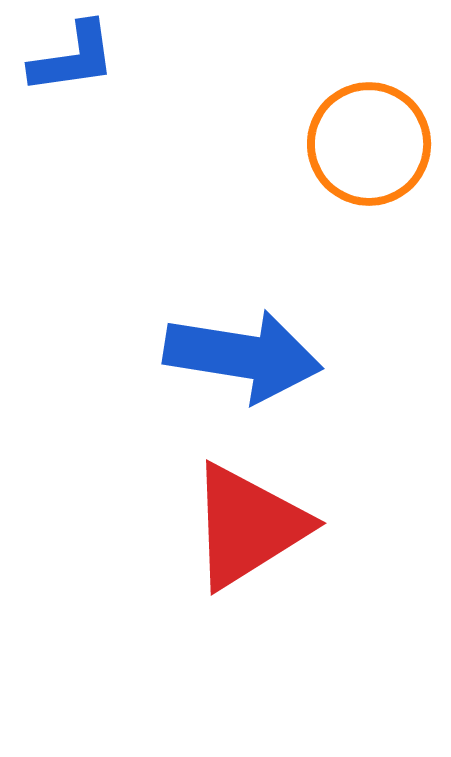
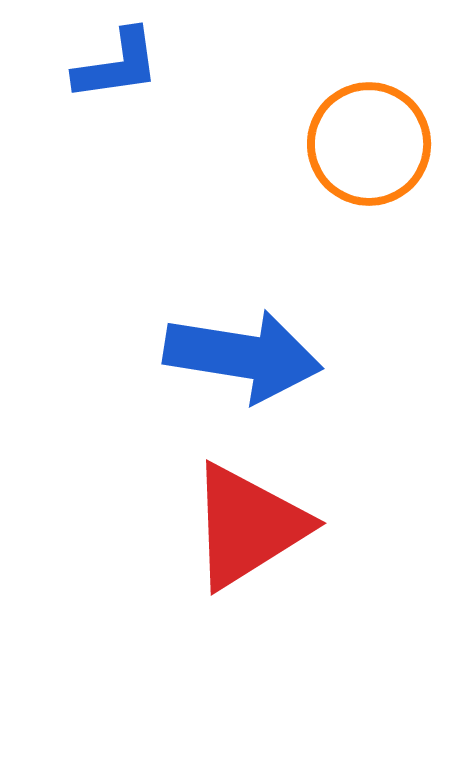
blue L-shape: moved 44 px right, 7 px down
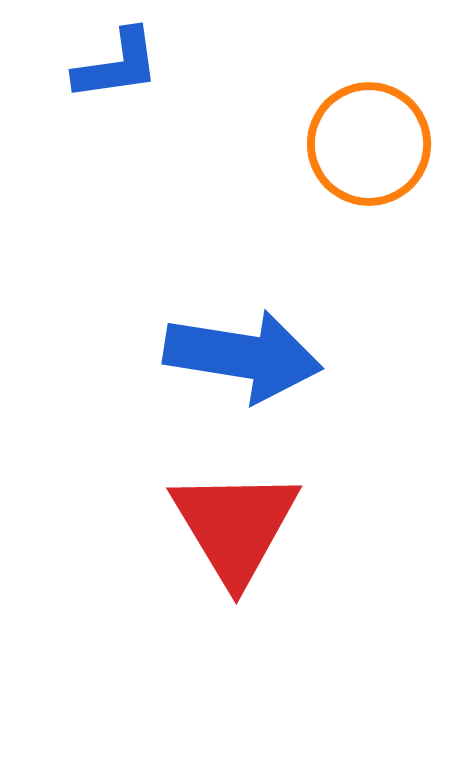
red triangle: moved 13 px left; rotated 29 degrees counterclockwise
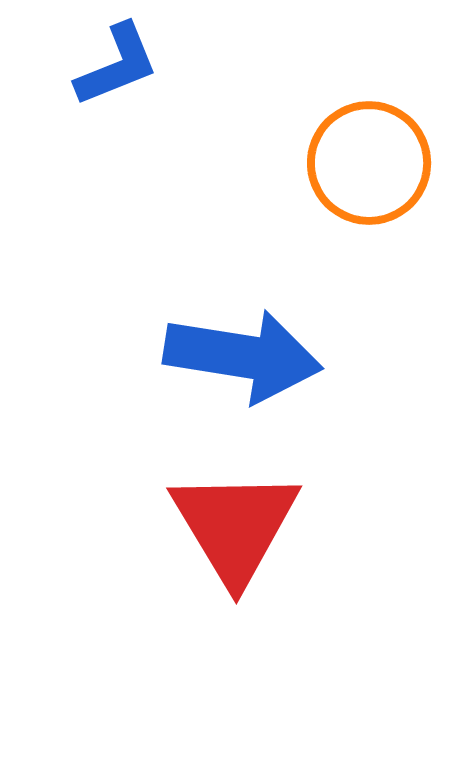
blue L-shape: rotated 14 degrees counterclockwise
orange circle: moved 19 px down
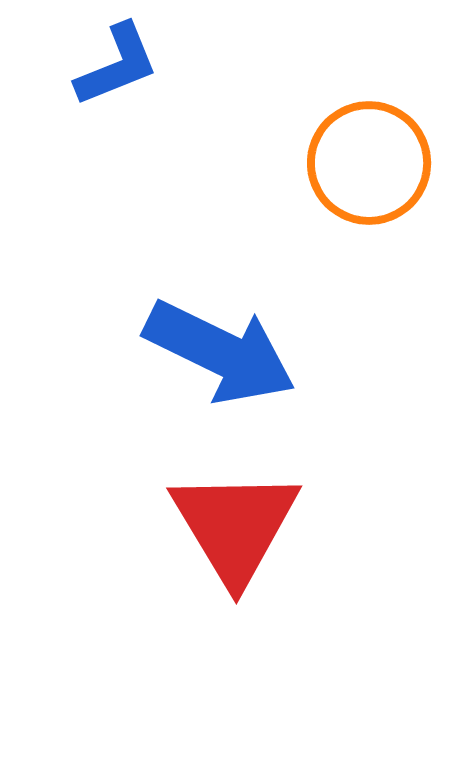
blue arrow: moved 23 px left, 4 px up; rotated 17 degrees clockwise
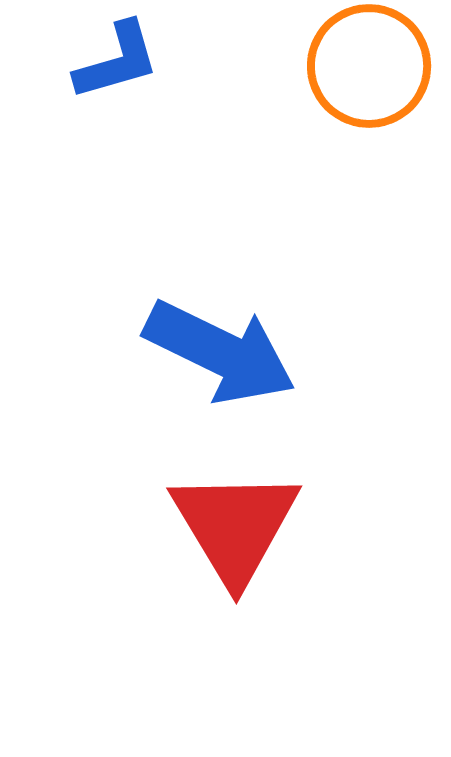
blue L-shape: moved 4 px up; rotated 6 degrees clockwise
orange circle: moved 97 px up
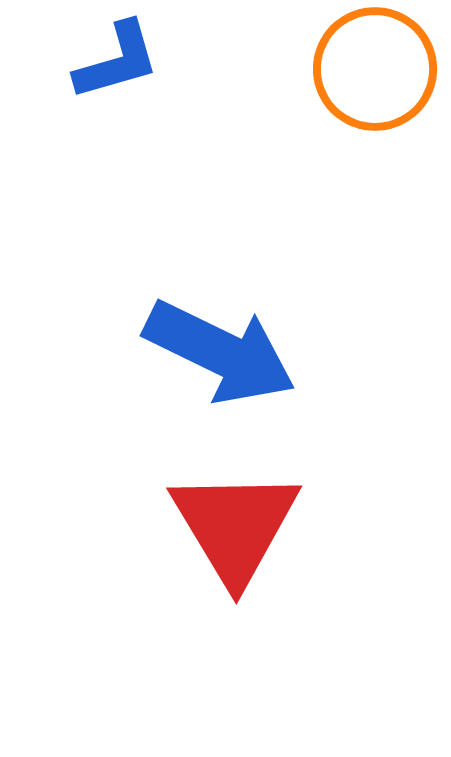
orange circle: moved 6 px right, 3 px down
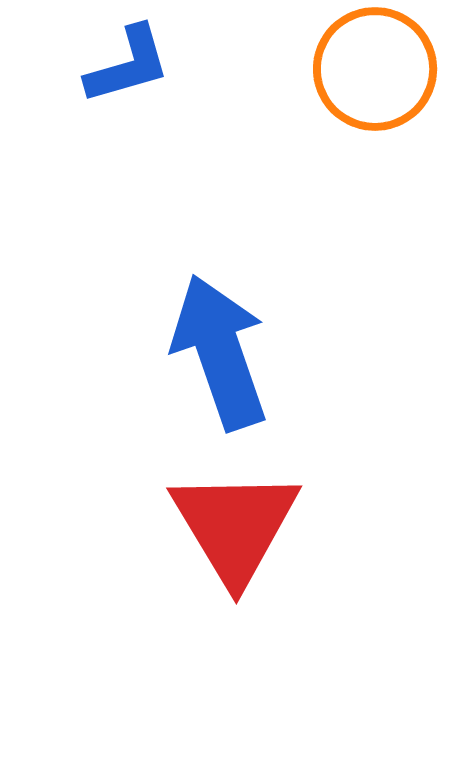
blue L-shape: moved 11 px right, 4 px down
blue arrow: rotated 135 degrees counterclockwise
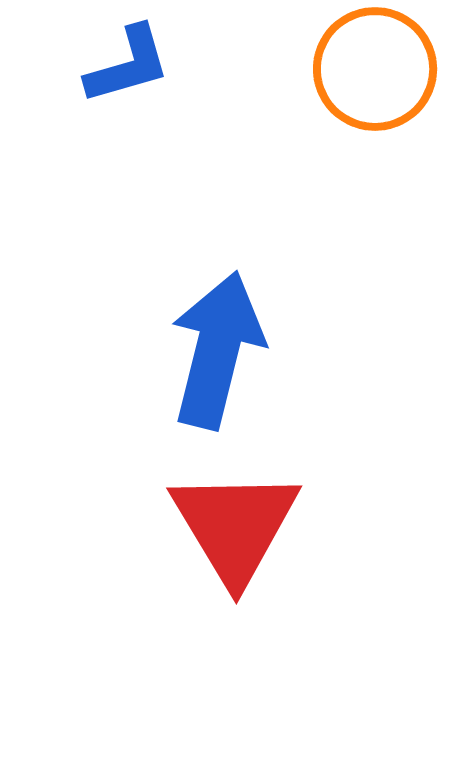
blue arrow: moved 3 px left, 2 px up; rotated 33 degrees clockwise
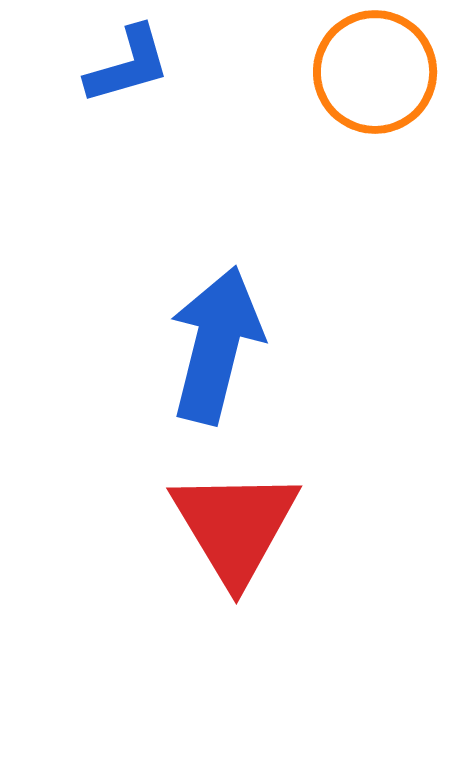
orange circle: moved 3 px down
blue arrow: moved 1 px left, 5 px up
